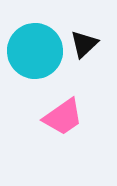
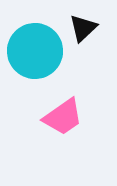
black triangle: moved 1 px left, 16 px up
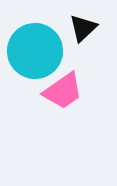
pink trapezoid: moved 26 px up
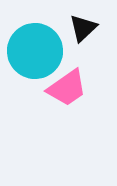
pink trapezoid: moved 4 px right, 3 px up
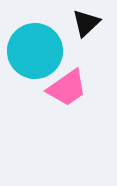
black triangle: moved 3 px right, 5 px up
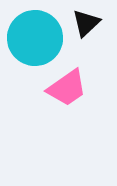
cyan circle: moved 13 px up
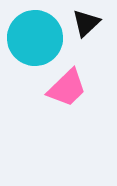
pink trapezoid: rotated 9 degrees counterclockwise
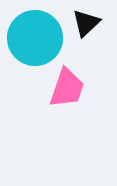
pink trapezoid: rotated 27 degrees counterclockwise
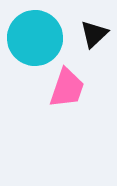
black triangle: moved 8 px right, 11 px down
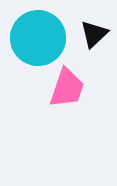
cyan circle: moved 3 px right
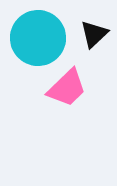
pink trapezoid: rotated 27 degrees clockwise
